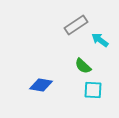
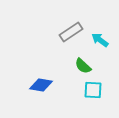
gray rectangle: moved 5 px left, 7 px down
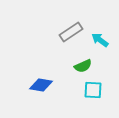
green semicircle: rotated 66 degrees counterclockwise
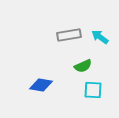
gray rectangle: moved 2 px left, 3 px down; rotated 25 degrees clockwise
cyan arrow: moved 3 px up
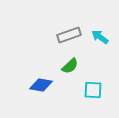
gray rectangle: rotated 10 degrees counterclockwise
green semicircle: moved 13 px left; rotated 18 degrees counterclockwise
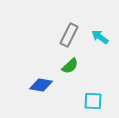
gray rectangle: rotated 45 degrees counterclockwise
cyan square: moved 11 px down
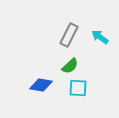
cyan square: moved 15 px left, 13 px up
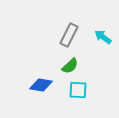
cyan arrow: moved 3 px right
cyan square: moved 2 px down
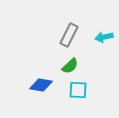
cyan arrow: moved 1 px right; rotated 48 degrees counterclockwise
